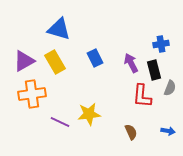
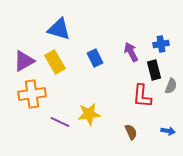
purple arrow: moved 11 px up
gray semicircle: moved 1 px right, 2 px up
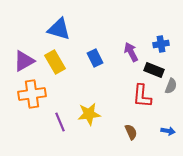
black rectangle: rotated 54 degrees counterclockwise
purple line: rotated 42 degrees clockwise
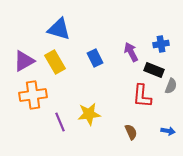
orange cross: moved 1 px right, 1 px down
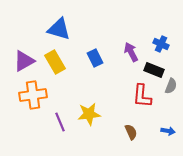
blue cross: rotated 35 degrees clockwise
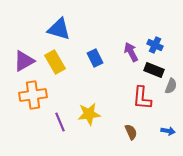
blue cross: moved 6 px left, 1 px down
red L-shape: moved 2 px down
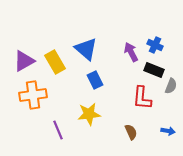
blue triangle: moved 27 px right, 20 px down; rotated 25 degrees clockwise
blue rectangle: moved 22 px down
purple line: moved 2 px left, 8 px down
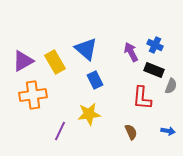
purple triangle: moved 1 px left
purple line: moved 2 px right, 1 px down; rotated 48 degrees clockwise
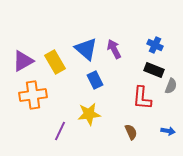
purple arrow: moved 17 px left, 3 px up
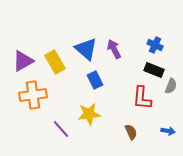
purple line: moved 1 px right, 2 px up; rotated 66 degrees counterclockwise
